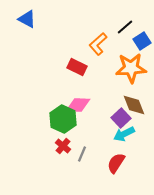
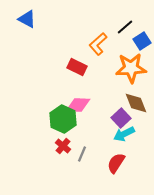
brown diamond: moved 2 px right, 2 px up
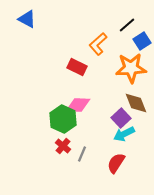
black line: moved 2 px right, 2 px up
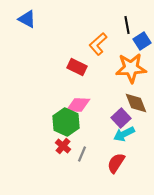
black line: rotated 60 degrees counterclockwise
green hexagon: moved 3 px right, 3 px down
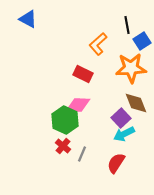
blue triangle: moved 1 px right
red rectangle: moved 6 px right, 7 px down
green hexagon: moved 1 px left, 2 px up
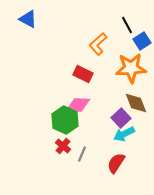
black line: rotated 18 degrees counterclockwise
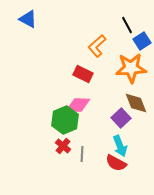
orange L-shape: moved 1 px left, 2 px down
green hexagon: rotated 12 degrees clockwise
cyan arrow: moved 4 px left, 12 px down; rotated 85 degrees counterclockwise
gray line: rotated 21 degrees counterclockwise
red semicircle: rotated 95 degrees counterclockwise
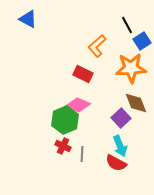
pink diamond: rotated 20 degrees clockwise
red cross: rotated 14 degrees counterclockwise
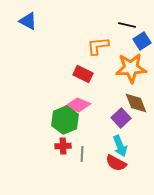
blue triangle: moved 2 px down
black line: rotated 48 degrees counterclockwise
orange L-shape: moved 1 px right; rotated 35 degrees clockwise
red cross: rotated 28 degrees counterclockwise
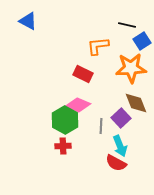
green hexagon: rotated 8 degrees counterclockwise
gray line: moved 19 px right, 28 px up
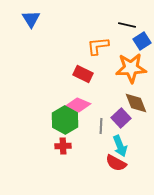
blue triangle: moved 3 px right, 2 px up; rotated 30 degrees clockwise
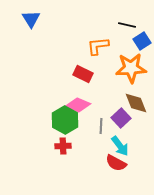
cyan arrow: rotated 15 degrees counterclockwise
